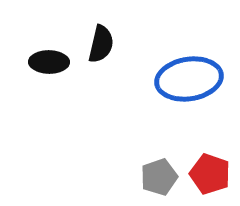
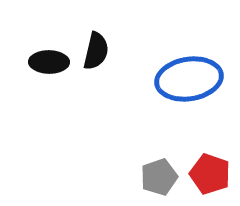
black semicircle: moved 5 px left, 7 px down
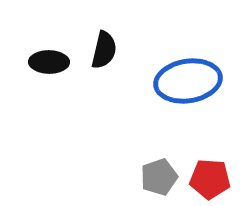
black semicircle: moved 8 px right, 1 px up
blue ellipse: moved 1 px left, 2 px down
red pentagon: moved 5 px down; rotated 15 degrees counterclockwise
